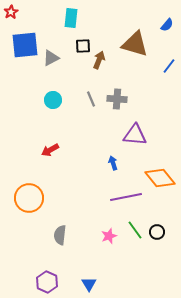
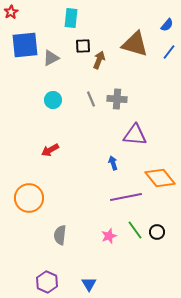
blue line: moved 14 px up
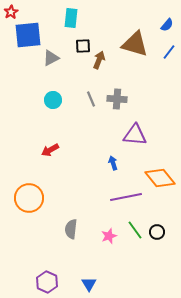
blue square: moved 3 px right, 10 px up
gray semicircle: moved 11 px right, 6 px up
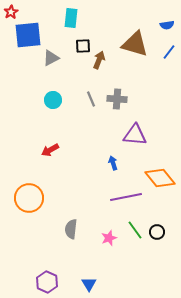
blue semicircle: rotated 40 degrees clockwise
pink star: moved 2 px down
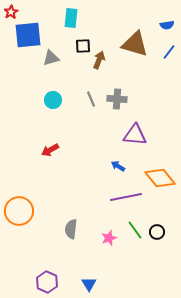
gray triangle: rotated 12 degrees clockwise
blue arrow: moved 5 px right, 3 px down; rotated 40 degrees counterclockwise
orange circle: moved 10 px left, 13 px down
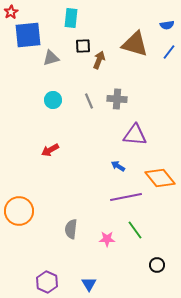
gray line: moved 2 px left, 2 px down
black circle: moved 33 px down
pink star: moved 2 px left, 1 px down; rotated 21 degrees clockwise
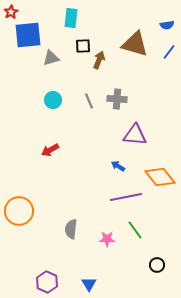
orange diamond: moved 1 px up
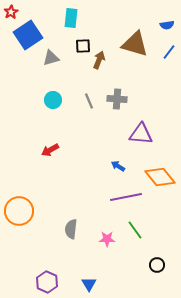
blue square: rotated 28 degrees counterclockwise
purple triangle: moved 6 px right, 1 px up
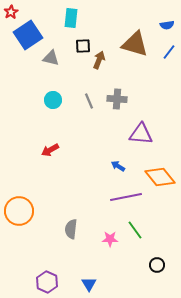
gray triangle: rotated 30 degrees clockwise
pink star: moved 3 px right
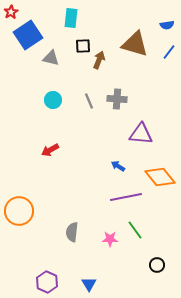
gray semicircle: moved 1 px right, 3 px down
